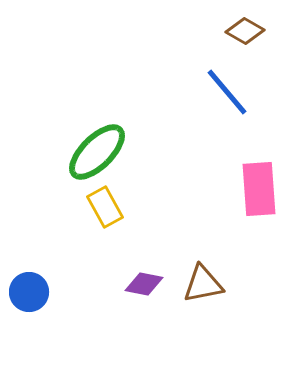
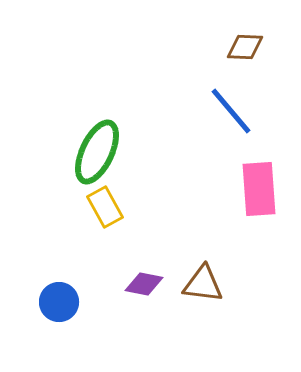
brown diamond: moved 16 px down; rotated 27 degrees counterclockwise
blue line: moved 4 px right, 19 px down
green ellipse: rotated 20 degrees counterclockwise
brown triangle: rotated 18 degrees clockwise
blue circle: moved 30 px right, 10 px down
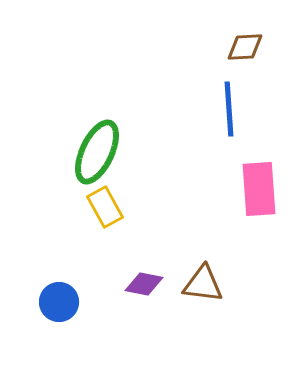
brown diamond: rotated 6 degrees counterclockwise
blue line: moved 2 px left, 2 px up; rotated 36 degrees clockwise
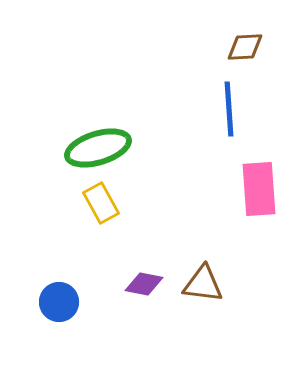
green ellipse: moved 1 px right, 4 px up; rotated 48 degrees clockwise
yellow rectangle: moved 4 px left, 4 px up
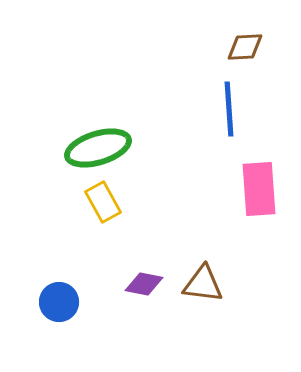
yellow rectangle: moved 2 px right, 1 px up
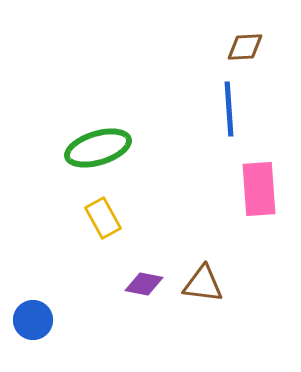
yellow rectangle: moved 16 px down
blue circle: moved 26 px left, 18 px down
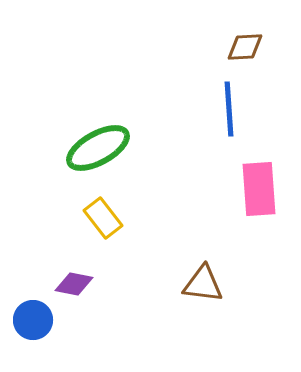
green ellipse: rotated 12 degrees counterclockwise
yellow rectangle: rotated 9 degrees counterclockwise
purple diamond: moved 70 px left
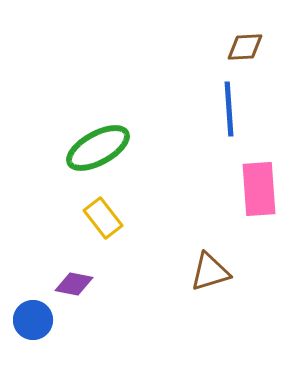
brown triangle: moved 7 px right, 12 px up; rotated 24 degrees counterclockwise
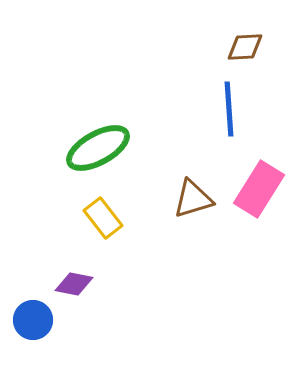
pink rectangle: rotated 36 degrees clockwise
brown triangle: moved 17 px left, 73 px up
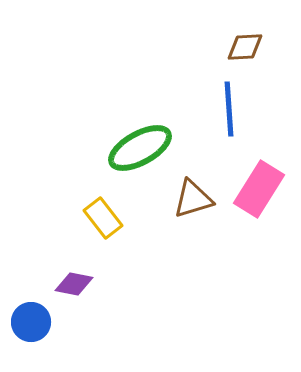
green ellipse: moved 42 px right
blue circle: moved 2 px left, 2 px down
